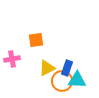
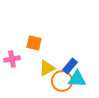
orange square: moved 2 px left, 3 px down; rotated 21 degrees clockwise
blue rectangle: moved 3 px right, 2 px up; rotated 21 degrees clockwise
cyan triangle: moved 1 px up
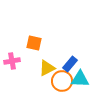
pink cross: moved 2 px down
blue rectangle: moved 2 px up
cyan triangle: moved 3 px right
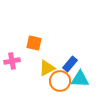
orange circle: moved 2 px left
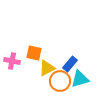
orange square: moved 10 px down
pink cross: rotated 21 degrees clockwise
cyan triangle: rotated 18 degrees counterclockwise
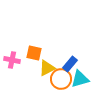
pink cross: moved 1 px up
orange circle: moved 1 px right, 2 px up
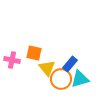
yellow triangle: rotated 42 degrees counterclockwise
